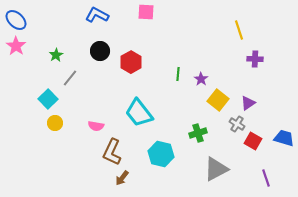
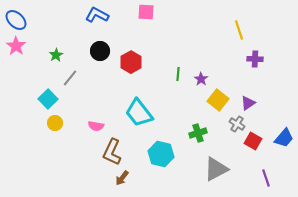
blue trapezoid: rotated 115 degrees clockwise
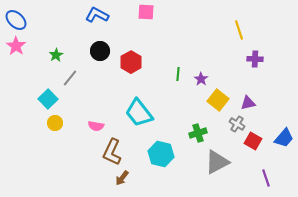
purple triangle: rotated 21 degrees clockwise
gray triangle: moved 1 px right, 7 px up
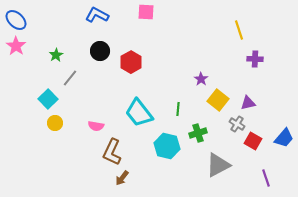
green line: moved 35 px down
cyan hexagon: moved 6 px right, 8 px up
gray triangle: moved 1 px right, 3 px down
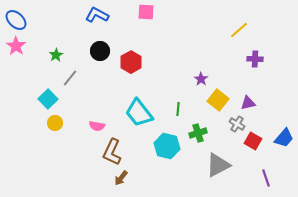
yellow line: rotated 66 degrees clockwise
pink semicircle: moved 1 px right
brown arrow: moved 1 px left
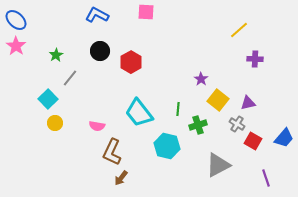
green cross: moved 8 px up
